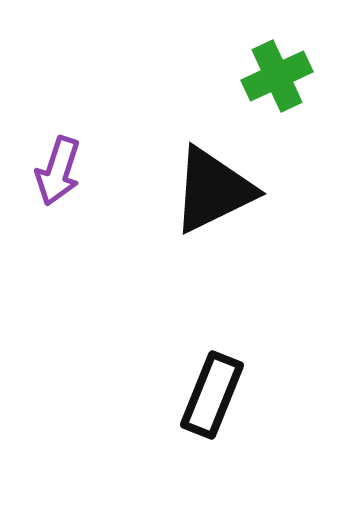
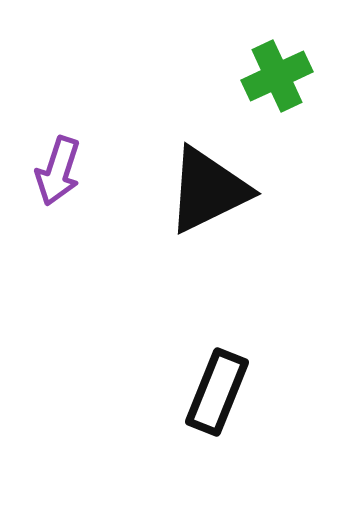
black triangle: moved 5 px left
black rectangle: moved 5 px right, 3 px up
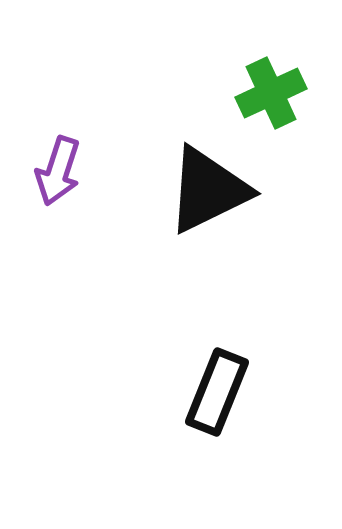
green cross: moved 6 px left, 17 px down
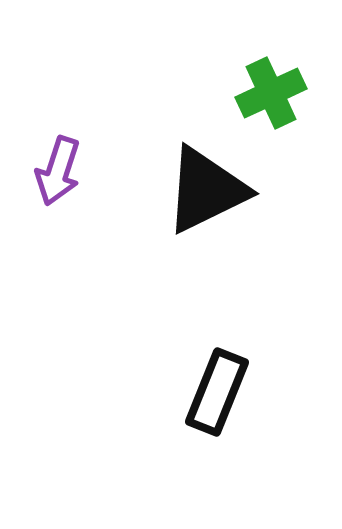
black triangle: moved 2 px left
